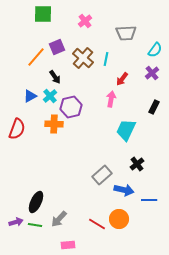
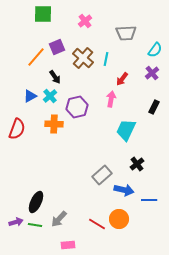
purple hexagon: moved 6 px right
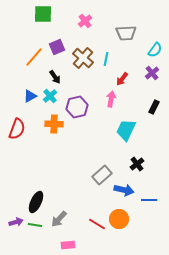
orange line: moved 2 px left
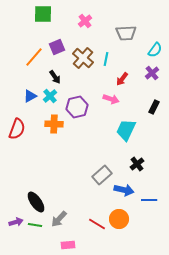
pink arrow: rotated 98 degrees clockwise
black ellipse: rotated 60 degrees counterclockwise
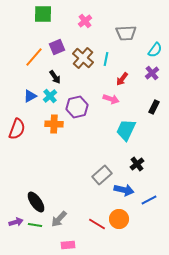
blue line: rotated 28 degrees counterclockwise
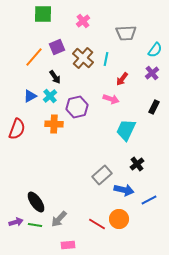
pink cross: moved 2 px left
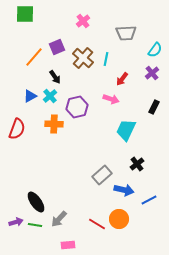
green square: moved 18 px left
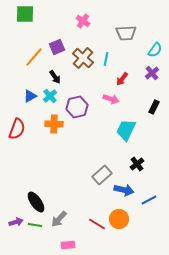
pink cross: rotated 16 degrees counterclockwise
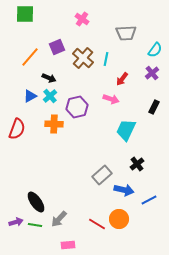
pink cross: moved 1 px left, 2 px up
orange line: moved 4 px left
black arrow: moved 6 px left, 1 px down; rotated 32 degrees counterclockwise
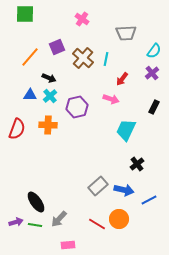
cyan semicircle: moved 1 px left, 1 px down
blue triangle: moved 1 px up; rotated 32 degrees clockwise
orange cross: moved 6 px left, 1 px down
gray rectangle: moved 4 px left, 11 px down
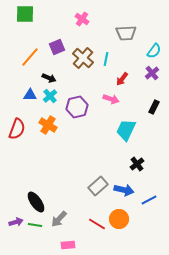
orange cross: rotated 30 degrees clockwise
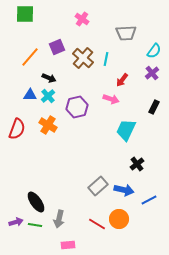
red arrow: moved 1 px down
cyan cross: moved 2 px left
gray arrow: rotated 30 degrees counterclockwise
